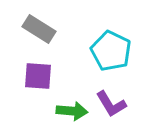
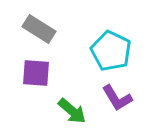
purple square: moved 2 px left, 3 px up
purple L-shape: moved 6 px right, 6 px up
green arrow: rotated 36 degrees clockwise
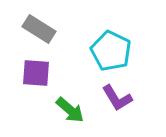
green arrow: moved 2 px left, 1 px up
